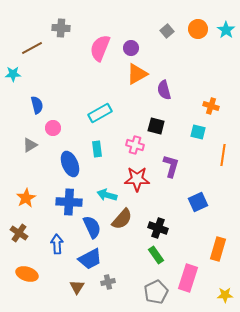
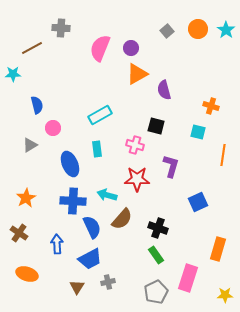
cyan rectangle at (100, 113): moved 2 px down
blue cross at (69, 202): moved 4 px right, 1 px up
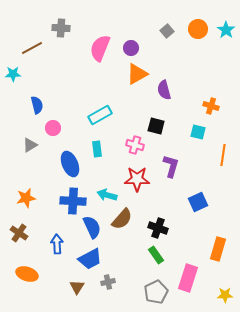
orange star at (26, 198): rotated 18 degrees clockwise
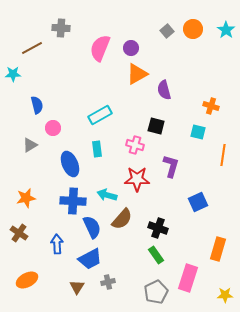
orange circle at (198, 29): moved 5 px left
orange ellipse at (27, 274): moved 6 px down; rotated 45 degrees counterclockwise
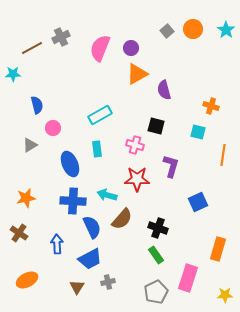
gray cross at (61, 28): moved 9 px down; rotated 30 degrees counterclockwise
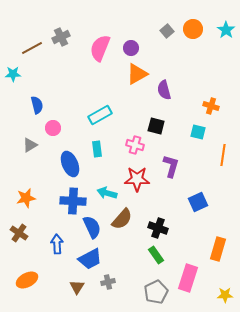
cyan arrow at (107, 195): moved 2 px up
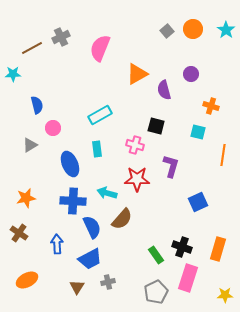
purple circle at (131, 48): moved 60 px right, 26 px down
black cross at (158, 228): moved 24 px right, 19 px down
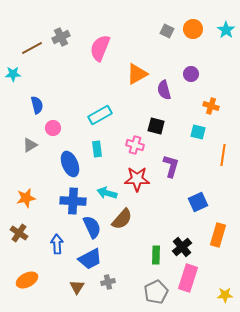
gray square at (167, 31): rotated 24 degrees counterclockwise
black cross at (182, 247): rotated 30 degrees clockwise
orange rectangle at (218, 249): moved 14 px up
green rectangle at (156, 255): rotated 36 degrees clockwise
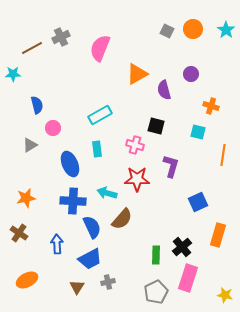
yellow star at (225, 295): rotated 14 degrees clockwise
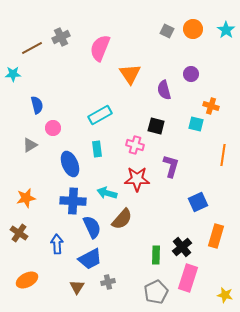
orange triangle at (137, 74): moved 7 px left; rotated 35 degrees counterclockwise
cyan square at (198, 132): moved 2 px left, 8 px up
orange rectangle at (218, 235): moved 2 px left, 1 px down
